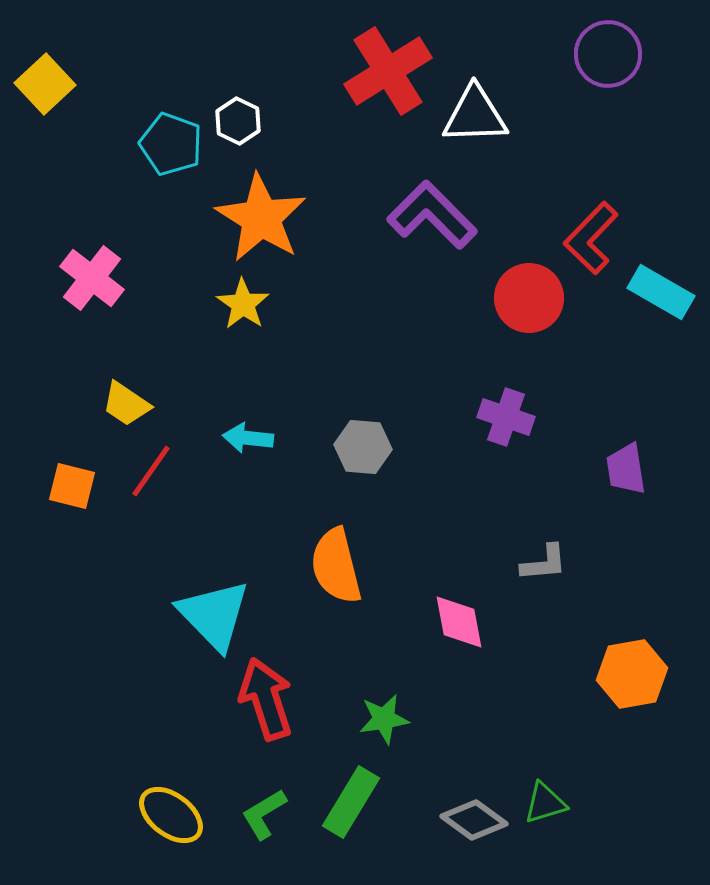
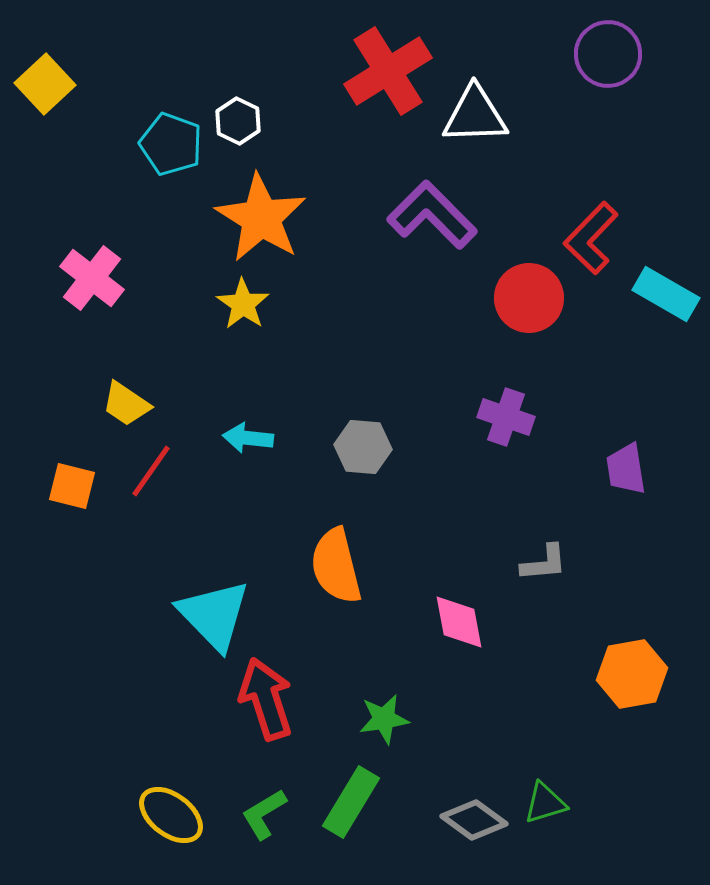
cyan rectangle: moved 5 px right, 2 px down
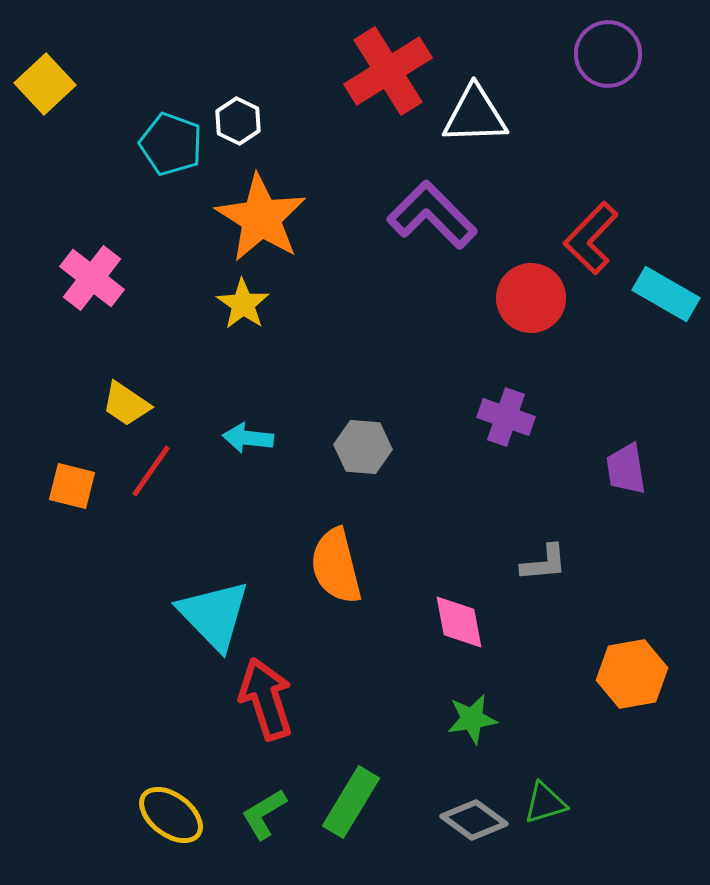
red circle: moved 2 px right
green star: moved 88 px right
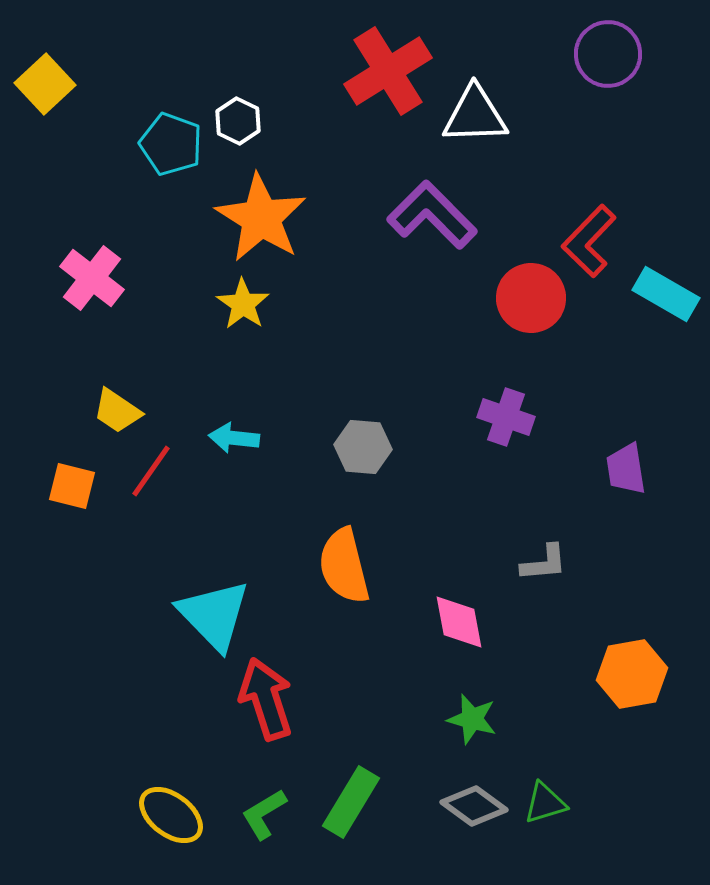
red L-shape: moved 2 px left, 3 px down
yellow trapezoid: moved 9 px left, 7 px down
cyan arrow: moved 14 px left
orange semicircle: moved 8 px right
green star: rotated 24 degrees clockwise
gray diamond: moved 14 px up
